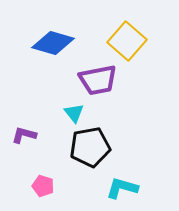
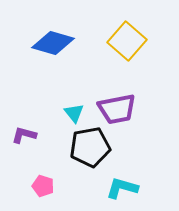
purple trapezoid: moved 19 px right, 29 px down
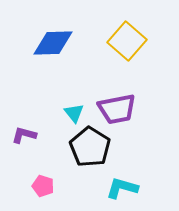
blue diamond: rotated 18 degrees counterclockwise
black pentagon: rotated 30 degrees counterclockwise
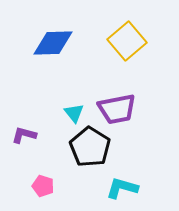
yellow square: rotated 9 degrees clockwise
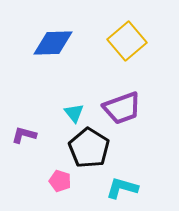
purple trapezoid: moved 5 px right, 1 px up; rotated 9 degrees counterclockwise
black pentagon: moved 1 px left, 1 px down
pink pentagon: moved 17 px right, 5 px up
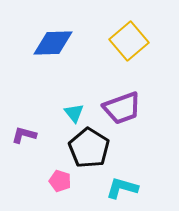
yellow square: moved 2 px right
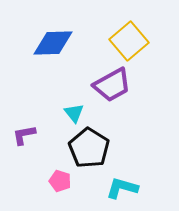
purple trapezoid: moved 10 px left, 23 px up; rotated 9 degrees counterclockwise
purple L-shape: rotated 25 degrees counterclockwise
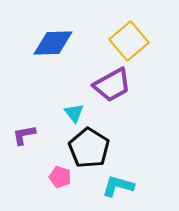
pink pentagon: moved 4 px up
cyan L-shape: moved 4 px left, 2 px up
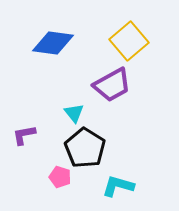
blue diamond: rotated 9 degrees clockwise
black pentagon: moved 4 px left
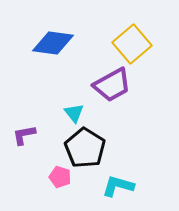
yellow square: moved 3 px right, 3 px down
